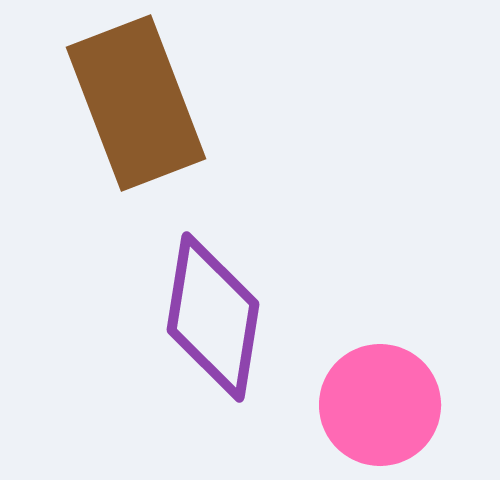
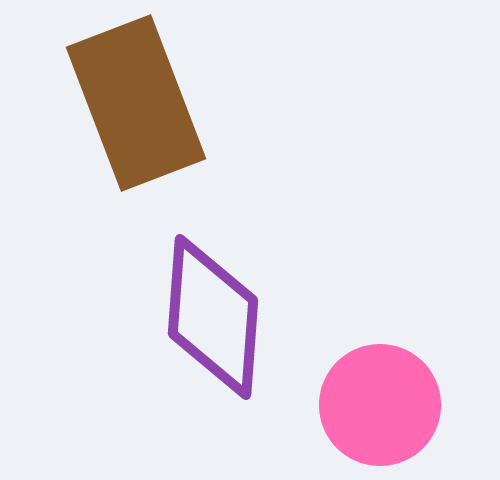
purple diamond: rotated 5 degrees counterclockwise
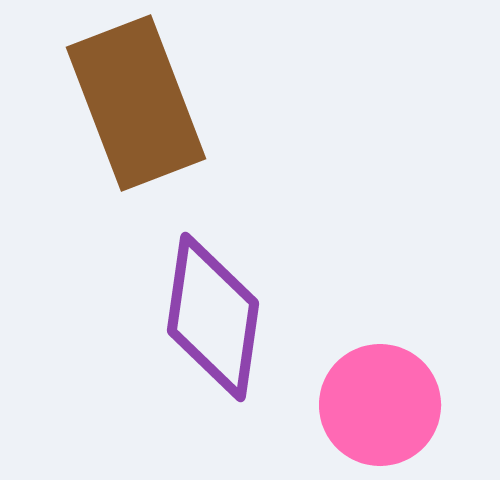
purple diamond: rotated 4 degrees clockwise
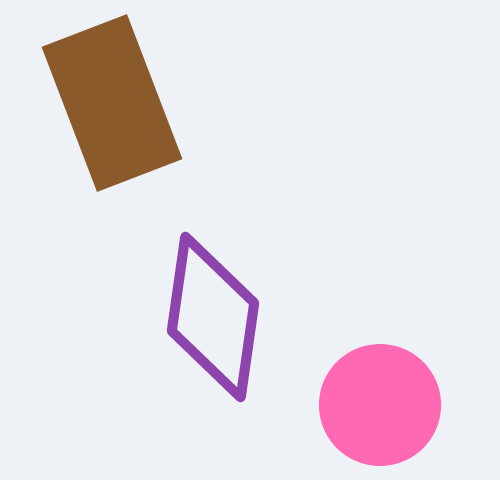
brown rectangle: moved 24 px left
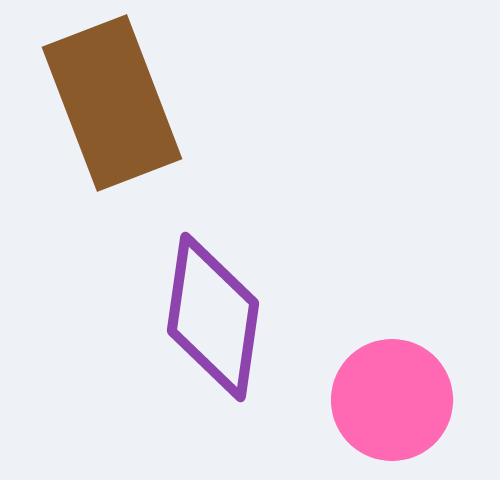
pink circle: moved 12 px right, 5 px up
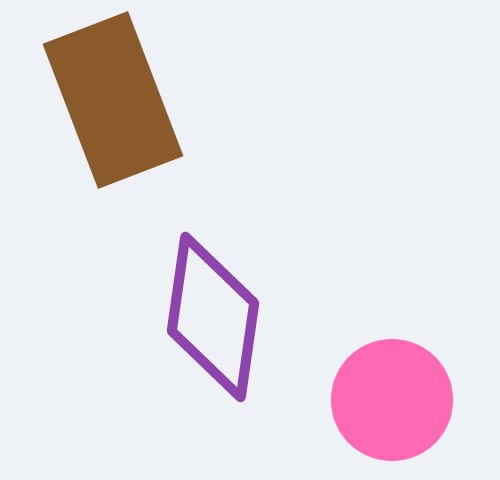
brown rectangle: moved 1 px right, 3 px up
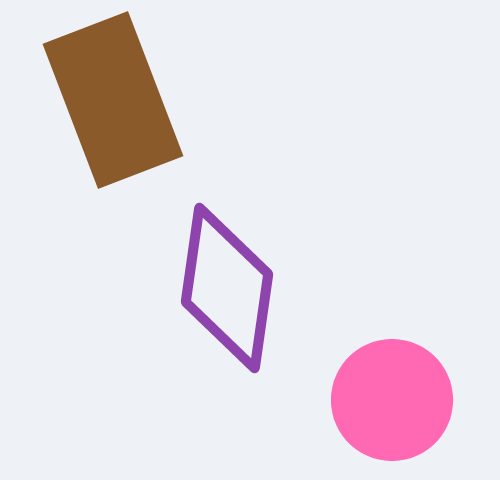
purple diamond: moved 14 px right, 29 px up
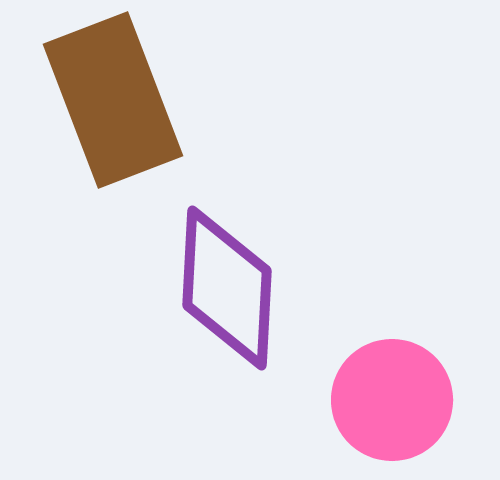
purple diamond: rotated 5 degrees counterclockwise
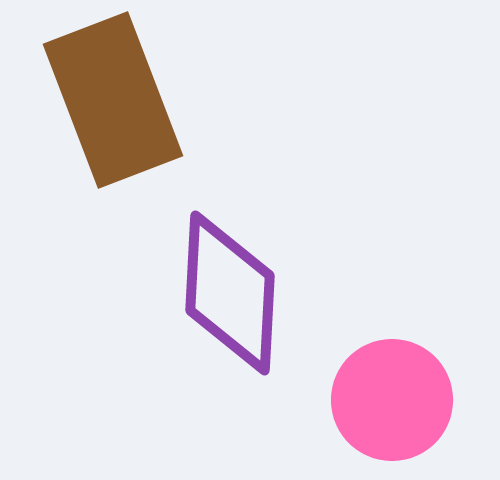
purple diamond: moved 3 px right, 5 px down
